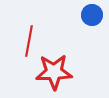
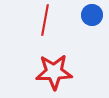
red line: moved 16 px right, 21 px up
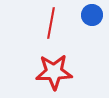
red line: moved 6 px right, 3 px down
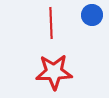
red line: rotated 12 degrees counterclockwise
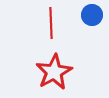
red star: rotated 27 degrees counterclockwise
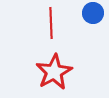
blue circle: moved 1 px right, 2 px up
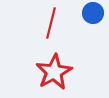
red line: rotated 16 degrees clockwise
